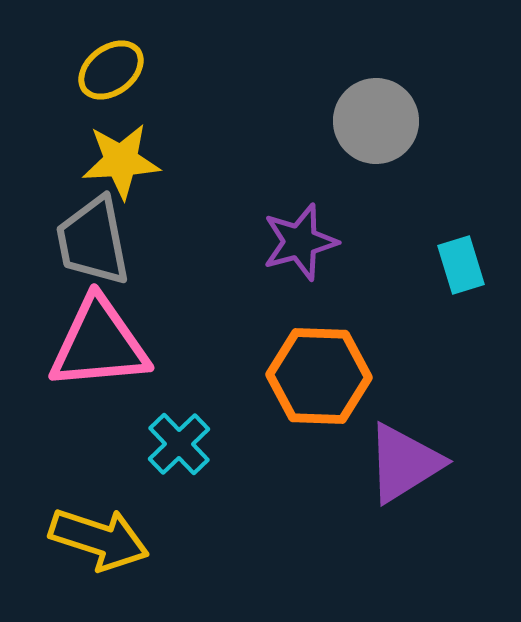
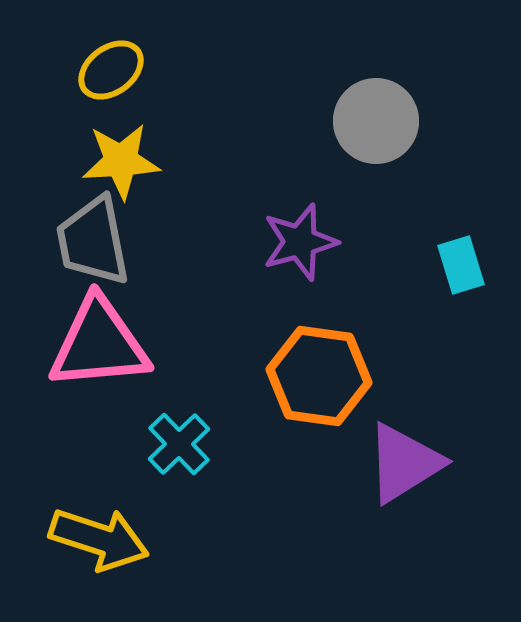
orange hexagon: rotated 6 degrees clockwise
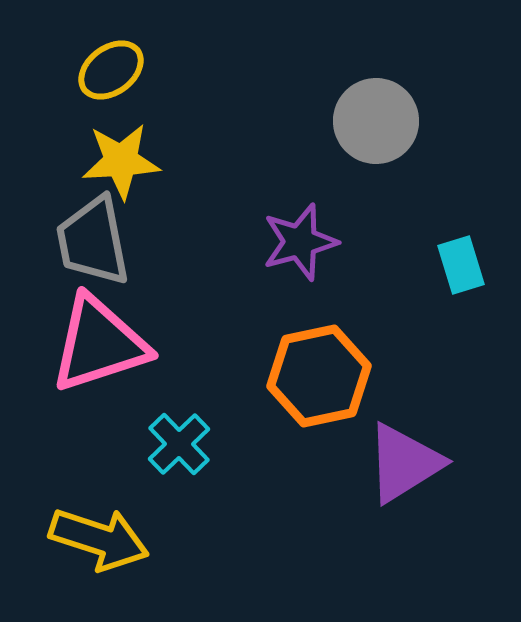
pink triangle: rotated 13 degrees counterclockwise
orange hexagon: rotated 20 degrees counterclockwise
